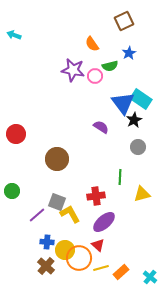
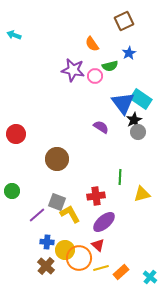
gray circle: moved 15 px up
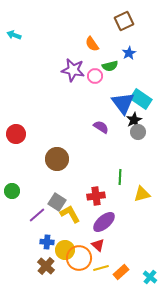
gray square: rotated 12 degrees clockwise
